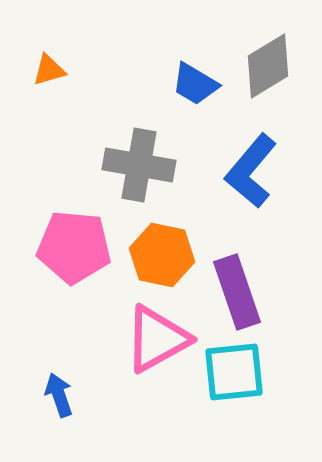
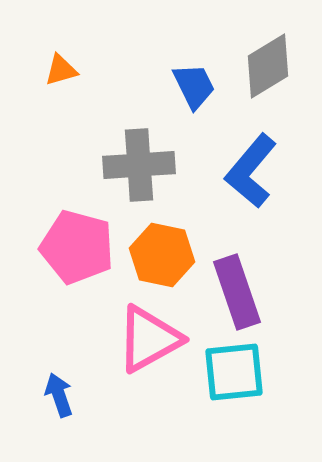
orange triangle: moved 12 px right
blue trapezoid: moved 1 px left, 2 px down; rotated 147 degrees counterclockwise
gray cross: rotated 14 degrees counterclockwise
pink pentagon: moved 3 px right; rotated 10 degrees clockwise
pink triangle: moved 8 px left
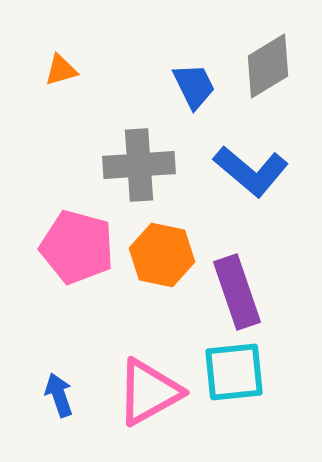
blue L-shape: rotated 90 degrees counterclockwise
pink triangle: moved 53 px down
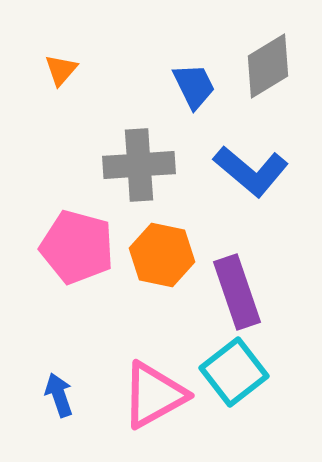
orange triangle: rotated 33 degrees counterclockwise
cyan square: rotated 32 degrees counterclockwise
pink triangle: moved 5 px right, 3 px down
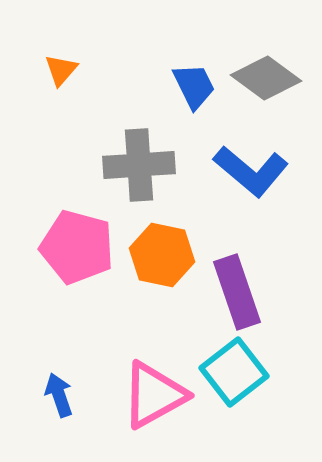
gray diamond: moved 2 px left, 12 px down; rotated 68 degrees clockwise
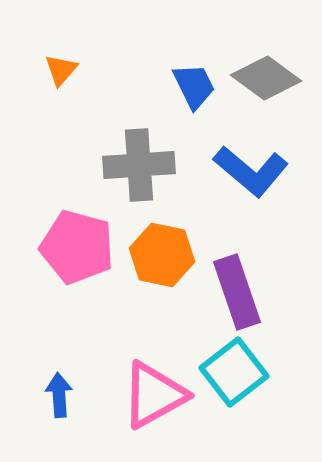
blue arrow: rotated 15 degrees clockwise
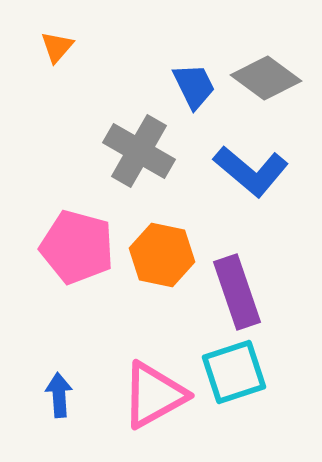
orange triangle: moved 4 px left, 23 px up
gray cross: moved 14 px up; rotated 34 degrees clockwise
cyan square: rotated 20 degrees clockwise
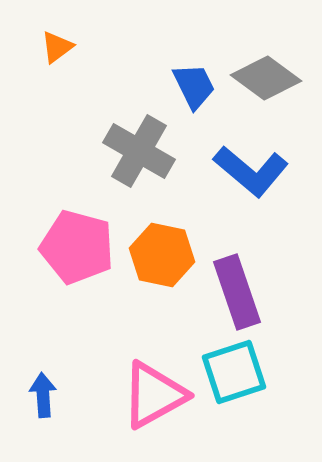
orange triangle: rotated 12 degrees clockwise
blue arrow: moved 16 px left
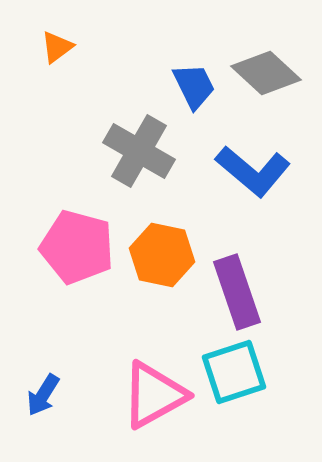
gray diamond: moved 5 px up; rotated 6 degrees clockwise
blue L-shape: moved 2 px right
blue arrow: rotated 144 degrees counterclockwise
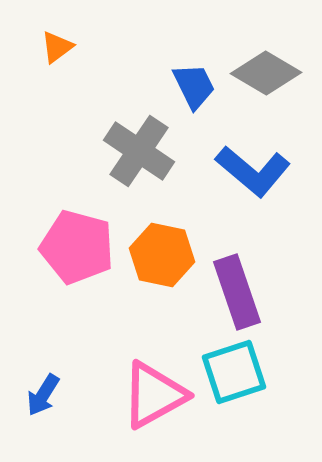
gray diamond: rotated 12 degrees counterclockwise
gray cross: rotated 4 degrees clockwise
